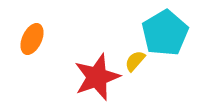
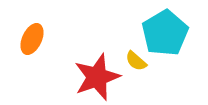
yellow semicircle: moved 1 px right; rotated 90 degrees counterclockwise
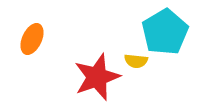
cyan pentagon: moved 1 px up
yellow semicircle: rotated 35 degrees counterclockwise
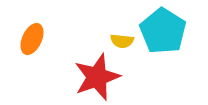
cyan pentagon: moved 2 px left, 1 px up; rotated 9 degrees counterclockwise
yellow semicircle: moved 14 px left, 20 px up
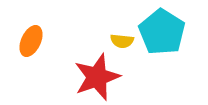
cyan pentagon: moved 1 px left, 1 px down
orange ellipse: moved 1 px left, 2 px down
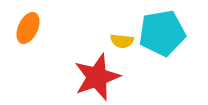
cyan pentagon: moved 1 px down; rotated 30 degrees clockwise
orange ellipse: moved 3 px left, 13 px up
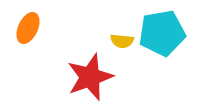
red star: moved 7 px left
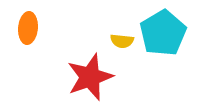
orange ellipse: rotated 20 degrees counterclockwise
cyan pentagon: moved 1 px right; rotated 21 degrees counterclockwise
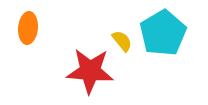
yellow semicircle: rotated 135 degrees counterclockwise
red star: moved 6 px up; rotated 24 degrees clockwise
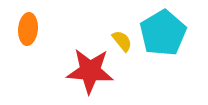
orange ellipse: moved 1 px down
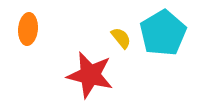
yellow semicircle: moved 1 px left, 3 px up
red star: moved 4 px down; rotated 9 degrees clockwise
